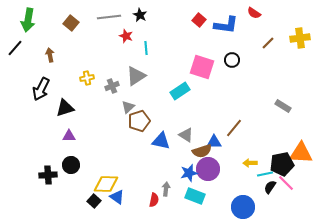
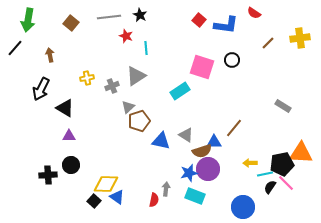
black triangle at (65, 108): rotated 48 degrees clockwise
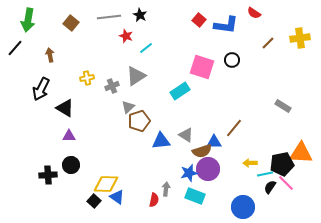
cyan line at (146, 48): rotated 56 degrees clockwise
blue triangle at (161, 141): rotated 18 degrees counterclockwise
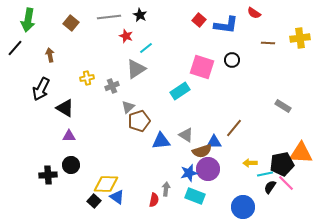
brown line at (268, 43): rotated 48 degrees clockwise
gray triangle at (136, 76): moved 7 px up
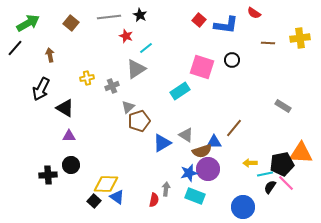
green arrow at (28, 20): moved 3 px down; rotated 130 degrees counterclockwise
blue triangle at (161, 141): moved 1 px right, 2 px down; rotated 24 degrees counterclockwise
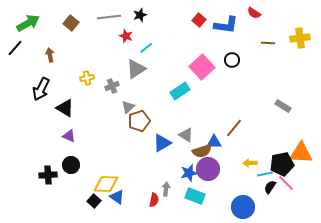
black star at (140, 15): rotated 24 degrees clockwise
pink square at (202, 67): rotated 30 degrees clockwise
purple triangle at (69, 136): rotated 24 degrees clockwise
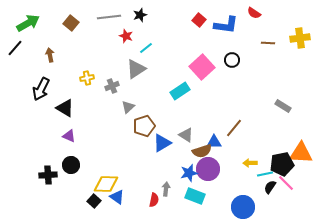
brown pentagon at (139, 121): moved 5 px right, 5 px down
